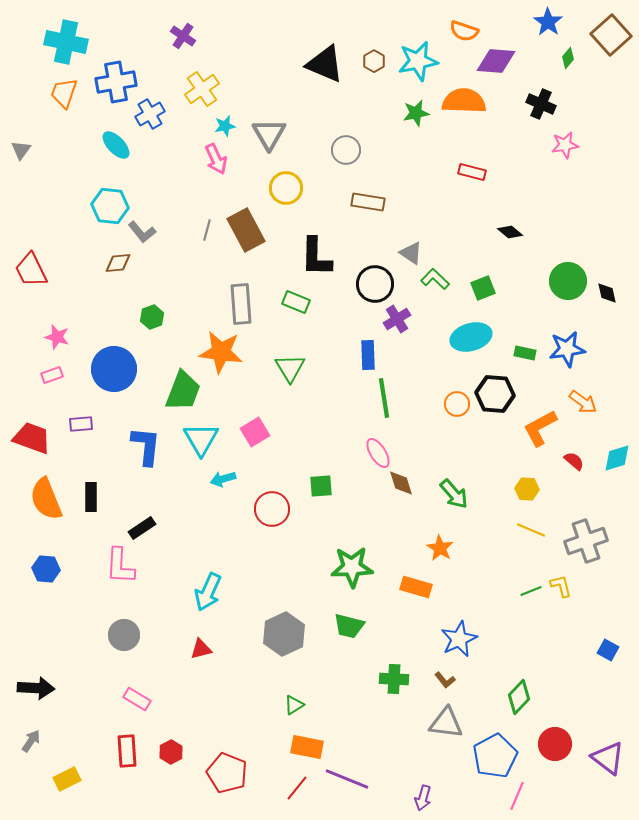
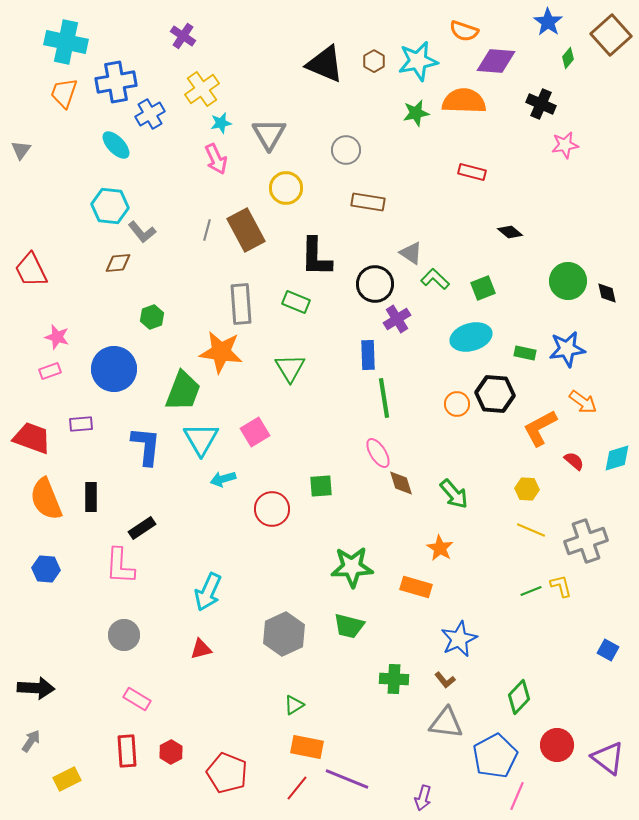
cyan star at (225, 126): moved 4 px left, 3 px up
pink rectangle at (52, 375): moved 2 px left, 4 px up
red circle at (555, 744): moved 2 px right, 1 px down
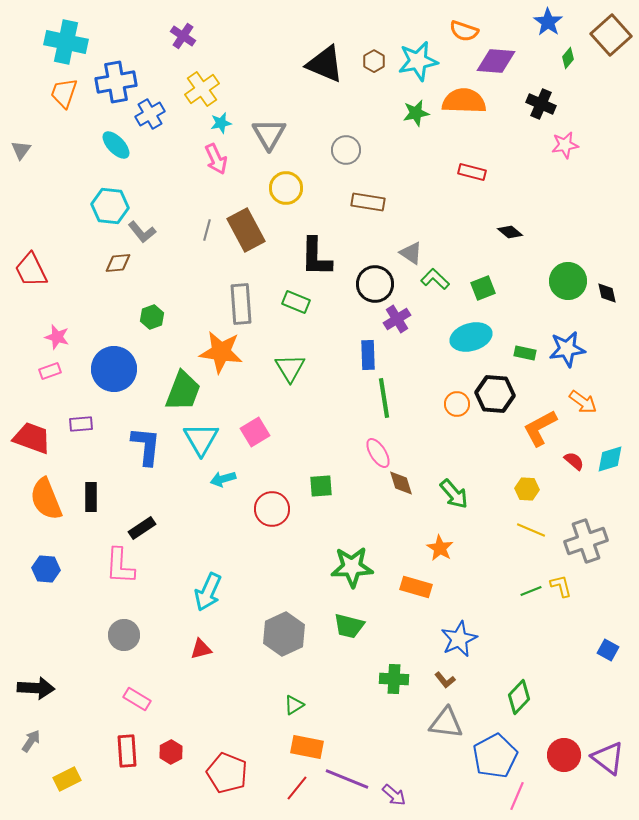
cyan diamond at (617, 458): moved 7 px left, 1 px down
red circle at (557, 745): moved 7 px right, 10 px down
purple arrow at (423, 798): moved 29 px left, 3 px up; rotated 65 degrees counterclockwise
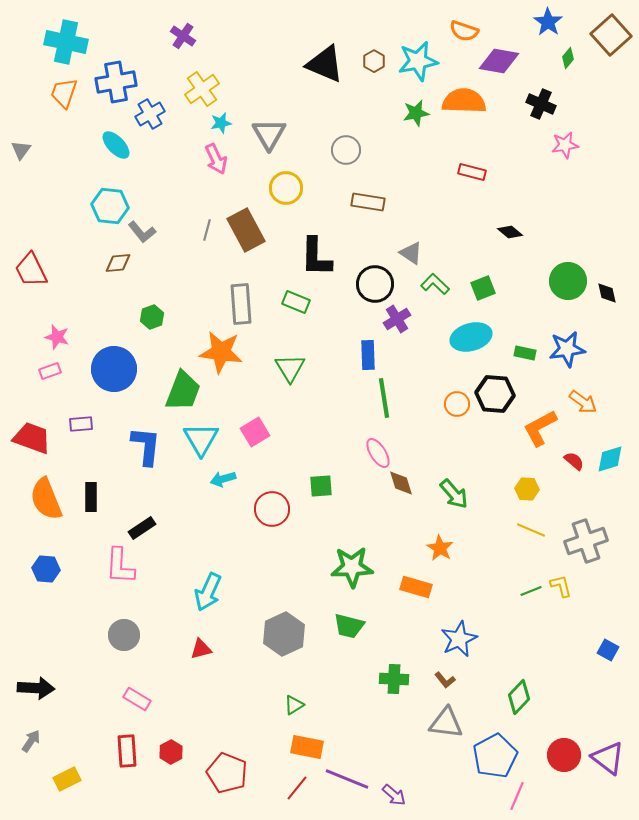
purple diamond at (496, 61): moved 3 px right; rotated 6 degrees clockwise
green L-shape at (435, 279): moved 5 px down
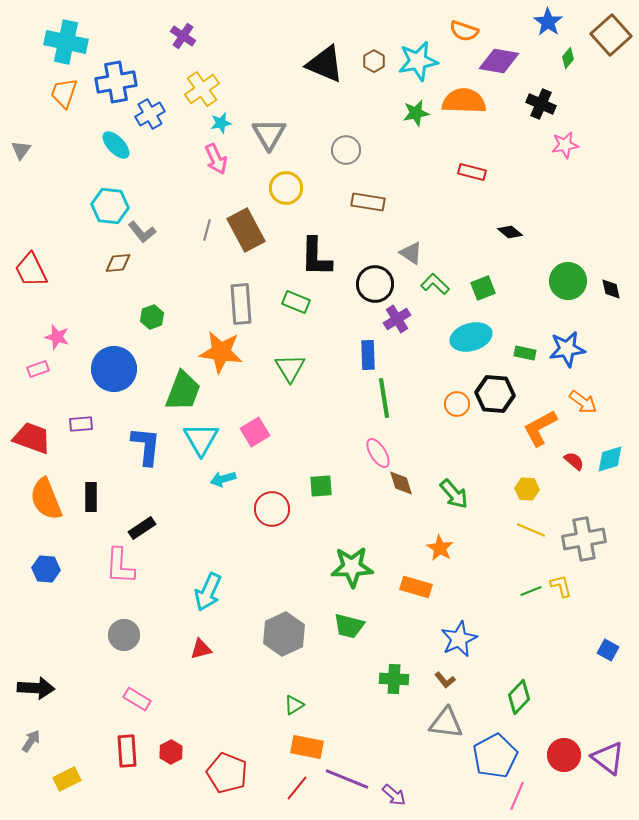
black diamond at (607, 293): moved 4 px right, 4 px up
pink rectangle at (50, 371): moved 12 px left, 2 px up
gray cross at (586, 541): moved 2 px left, 2 px up; rotated 9 degrees clockwise
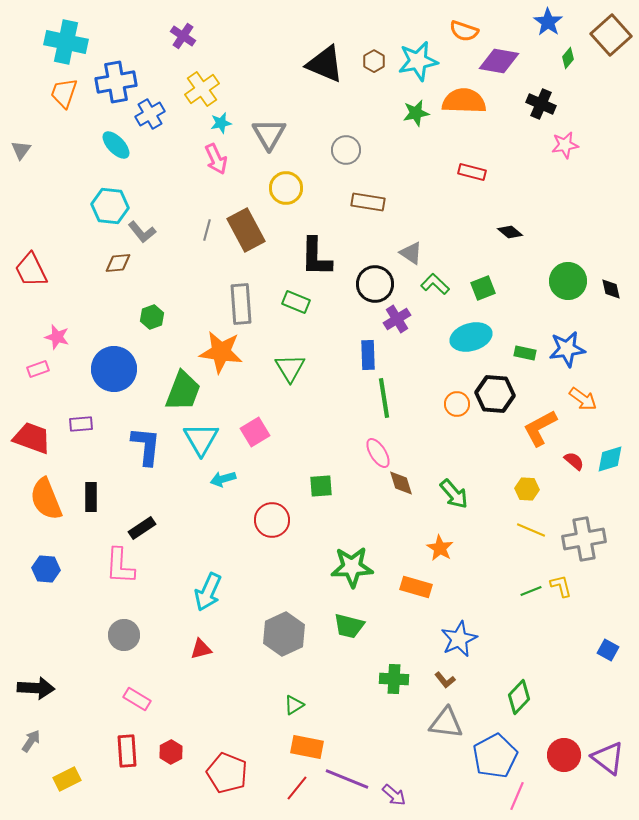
orange arrow at (583, 402): moved 3 px up
red circle at (272, 509): moved 11 px down
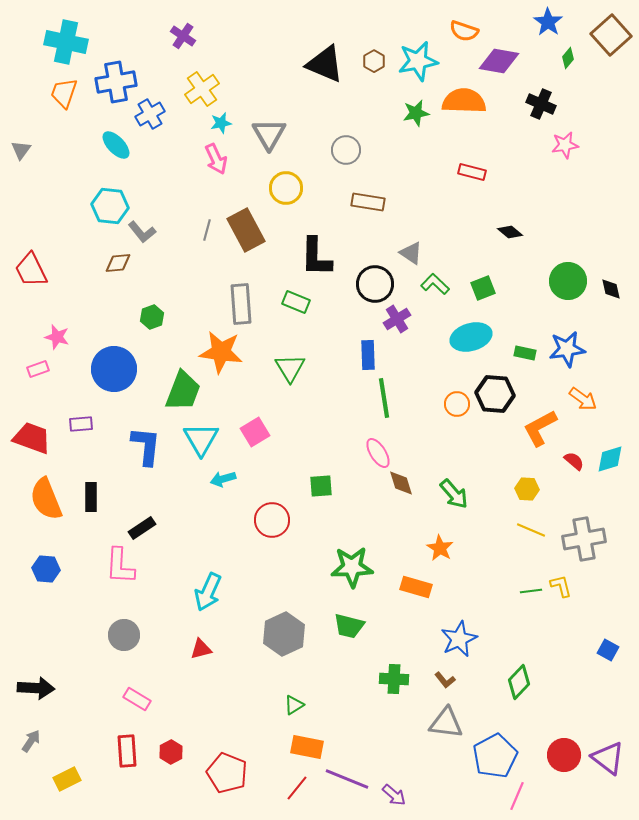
green line at (531, 591): rotated 15 degrees clockwise
green diamond at (519, 697): moved 15 px up
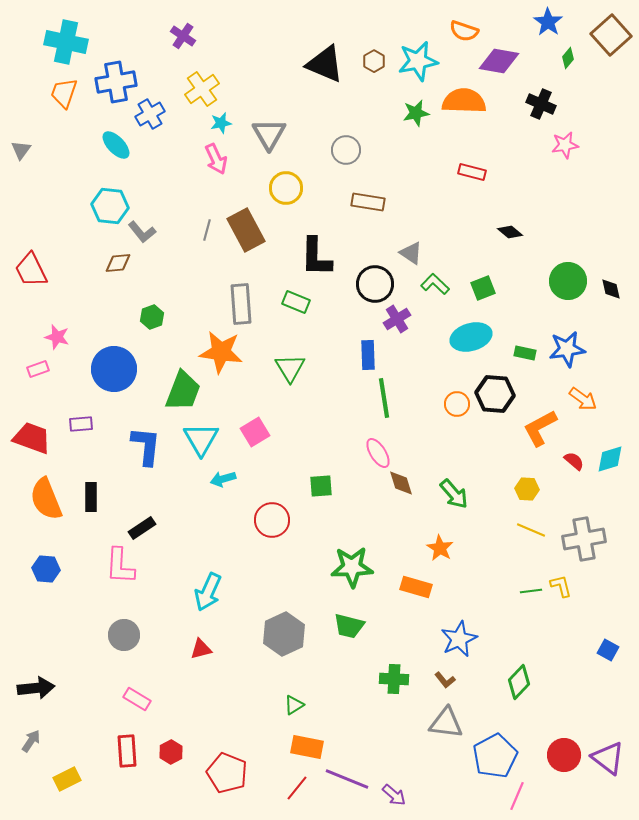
black arrow at (36, 688): rotated 9 degrees counterclockwise
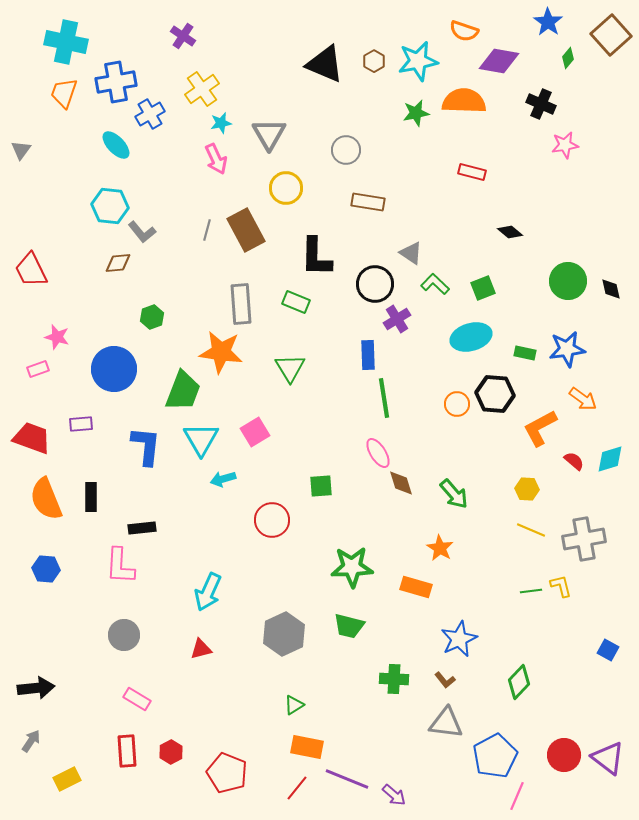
black rectangle at (142, 528): rotated 28 degrees clockwise
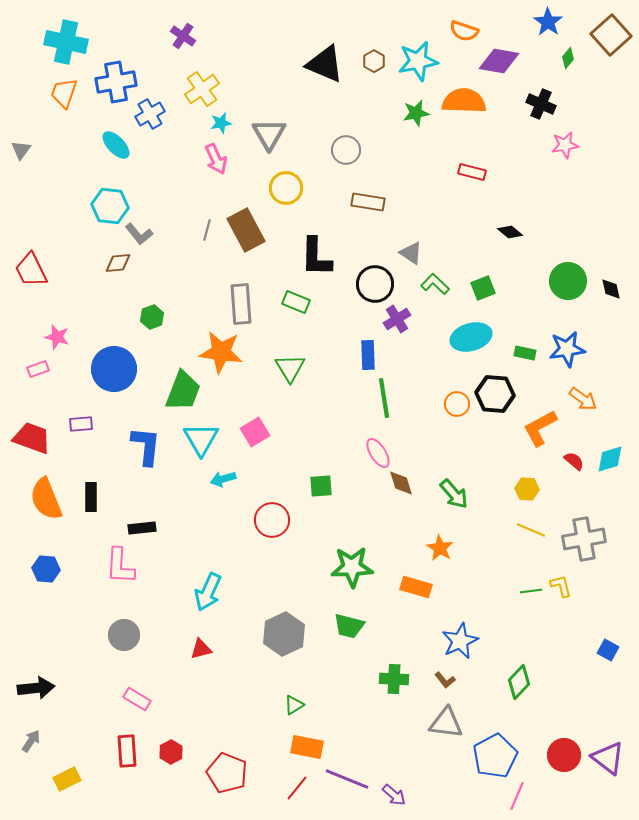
gray L-shape at (142, 232): moved 3 px left, 2 px down
blue star at (459, 639): moved 1 px right, 2 px down
